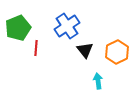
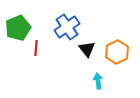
blue cross: moved 1 px down
black triangle: moved 2 px right, 1 px up
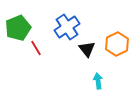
red line: rotated 35 degrees counterclockwise
orange hexagon: moved 8 px up
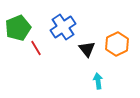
blue cross: moved 4 px left
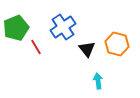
green pentagon: moved 2 px left
orange hexagon: rotated 20 degrees counterclockwise
red line: moved 1 px up
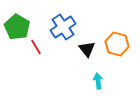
green pentagon: moved 1 px right, 1 px up; rotated 20 degrees counterclockwise
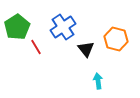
green pentagon: rotated 10 degrees clockwise
orange hexagon: moved 1 px left, 5 px up
black triangle: moved 1 px left
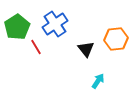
blue cross: moved 8 px left, 3 px up
orange hexagon: rotated 20 degrees counterclockwise
cyan arrow: rotated 42 degrees clockwise
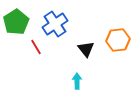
green pentagon: moved 1 px left, 5 px up
orange hexagon: moved 2 px right, 1 px down
cyan arrow: moved 21 px left; rotated 35 degrees counterclockwise
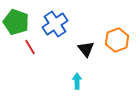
green pentagon: rotated 20 degrees counterclockwise
orange hexagon: moved 1 px left; rotated 15 degrees counterclockwise
red line: moved 6 px left
